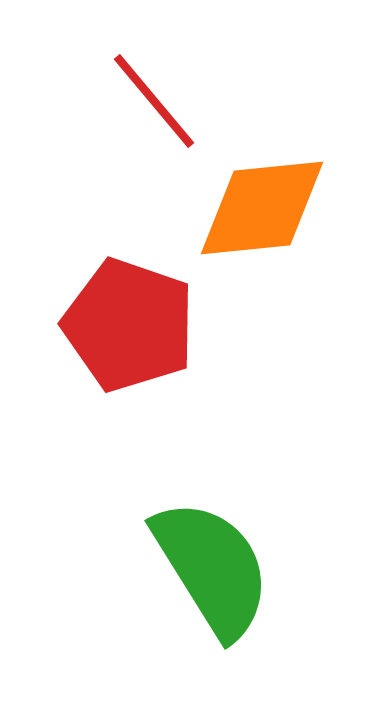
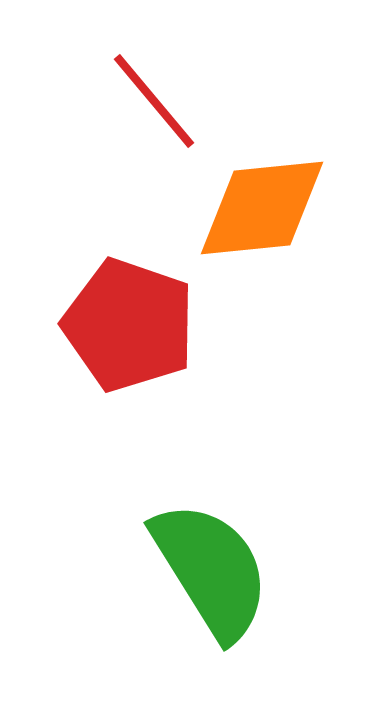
green semicircle: moved 1 px left, 2 px down
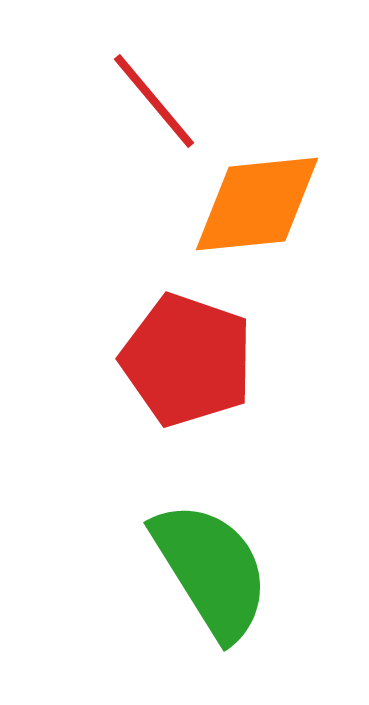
orange diamond: moved 5 px left, 4 px up
red pentagon: moved 58 px right, 35 px down
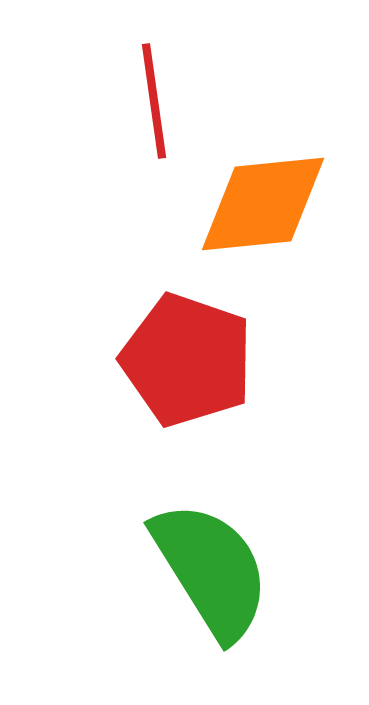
red line: rotated 32 degrees clockwise
orange diamond: moved 6 px right
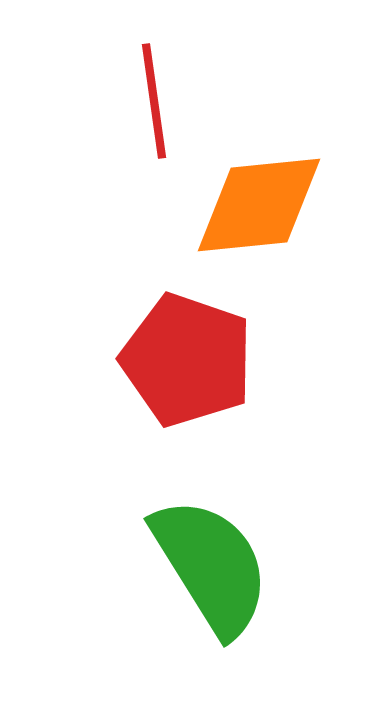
orange diamond: moved 4 px left, 1 px down
green semicircle: moved 4 px up
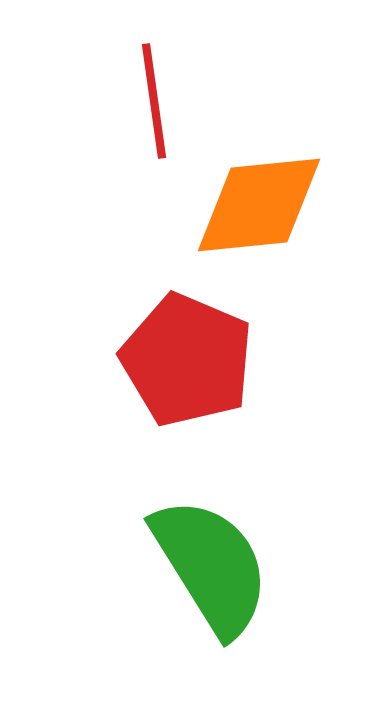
red pentagon: rotated 4 degrees clockwise
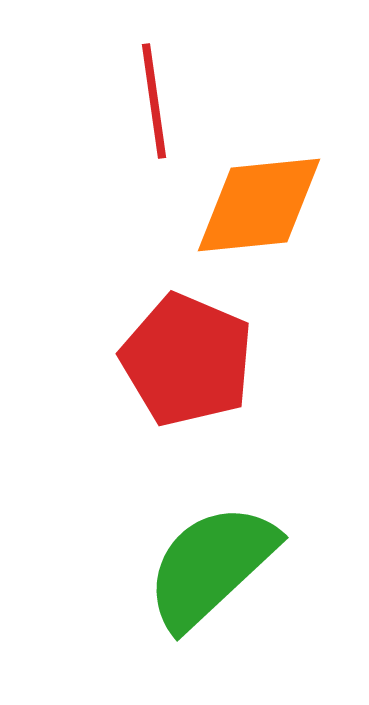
green semicircle: rotated 101 degrees counterclockwise
